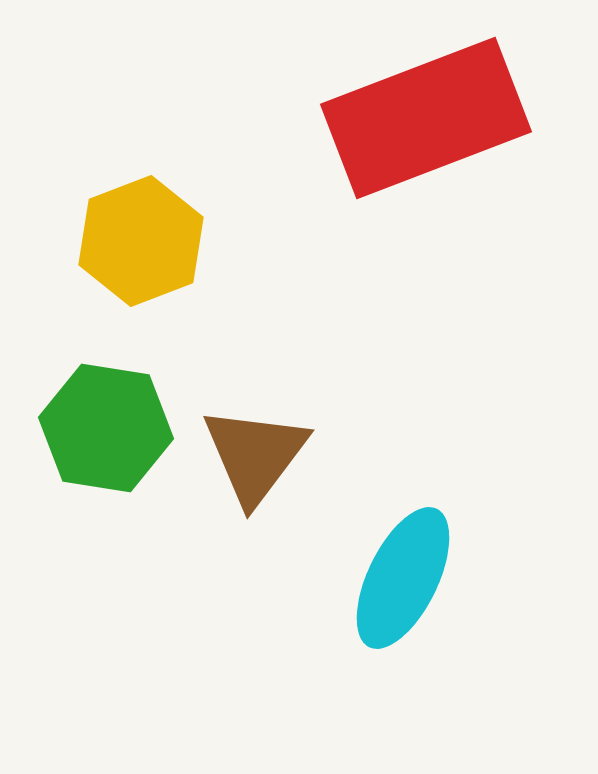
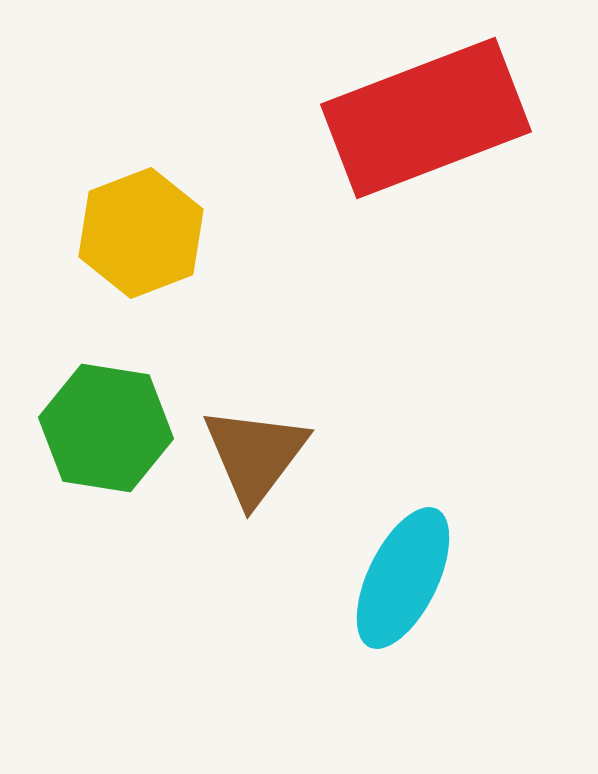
yellow hexagon: moved 8 px up
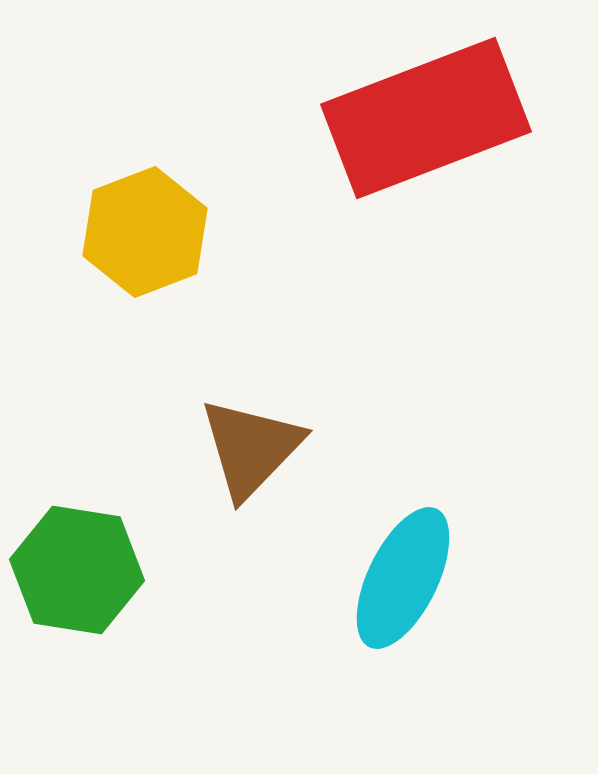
yellow hexagon: moved 4 px right, 1 px up
green hexagon: moved 29 px left, 142 px down
brown triangle: moved 4 px left, 7 px up; rotated 7 degrees clockwise
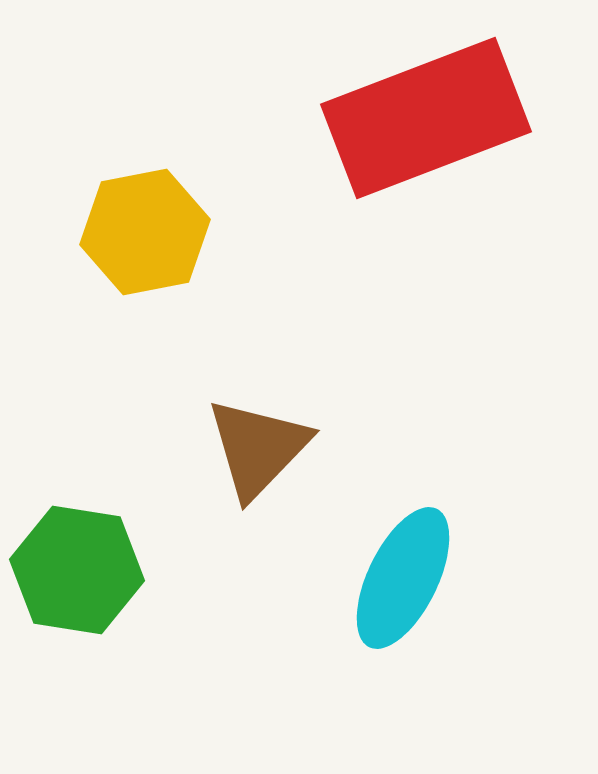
yellow hexagon: rotated 10 degrees clockwise
brown triangle: moved 7 px right
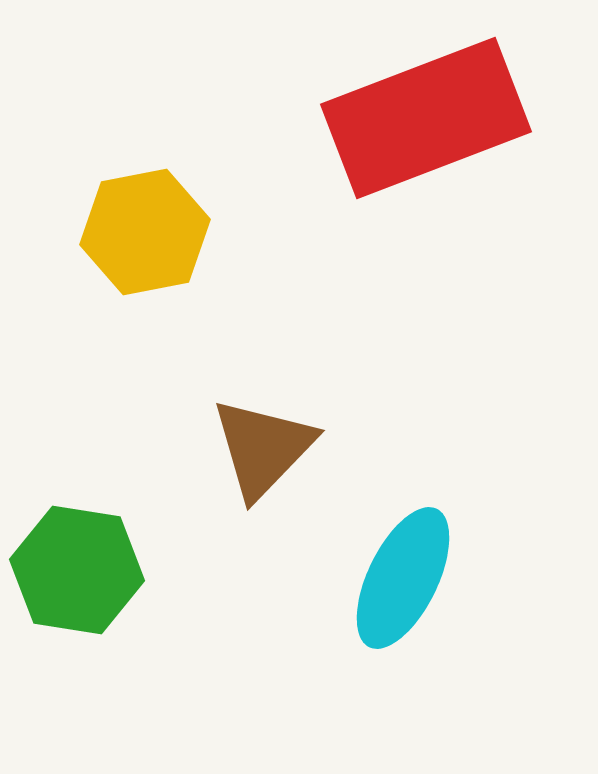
brown triangle: moved 5 px right
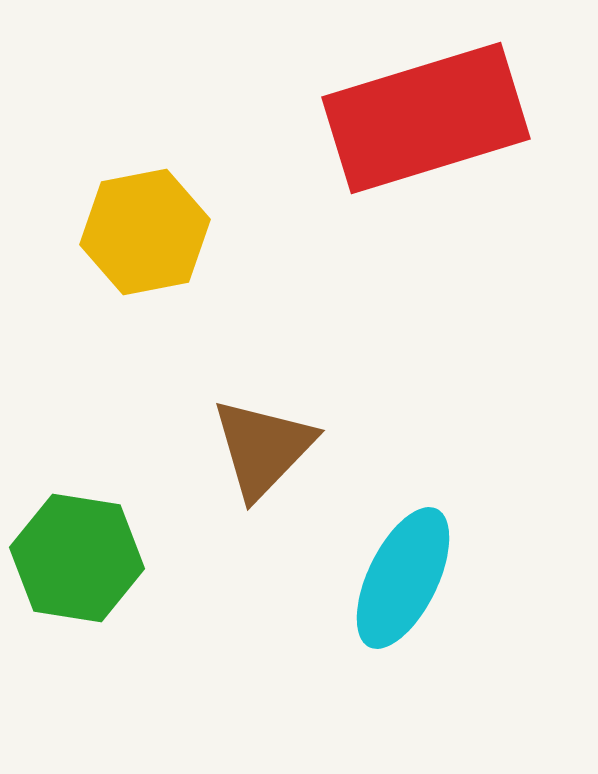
red rectangle: rotated 4 degrees clockwise
green hexagon: moved 12 px up
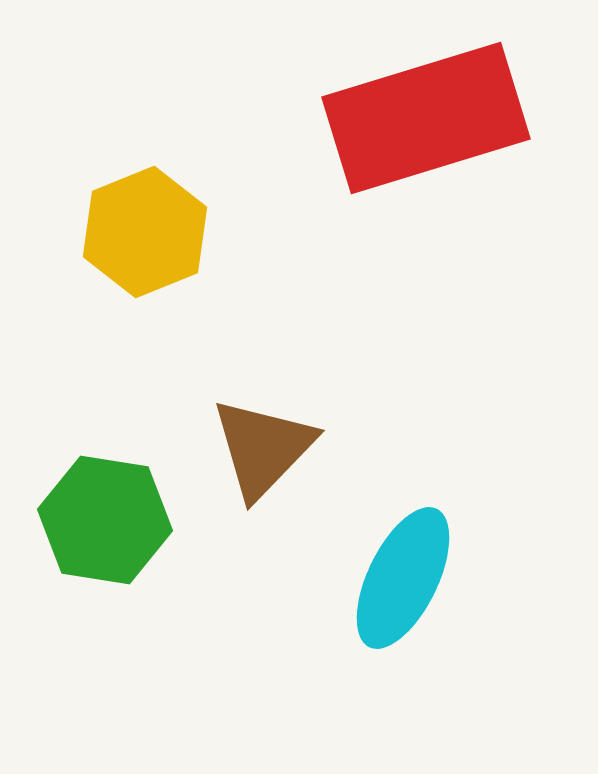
yellow hexagon: rotated 11 degrees counterclockwise
green hexagon: moved 28 px right, 38 px up
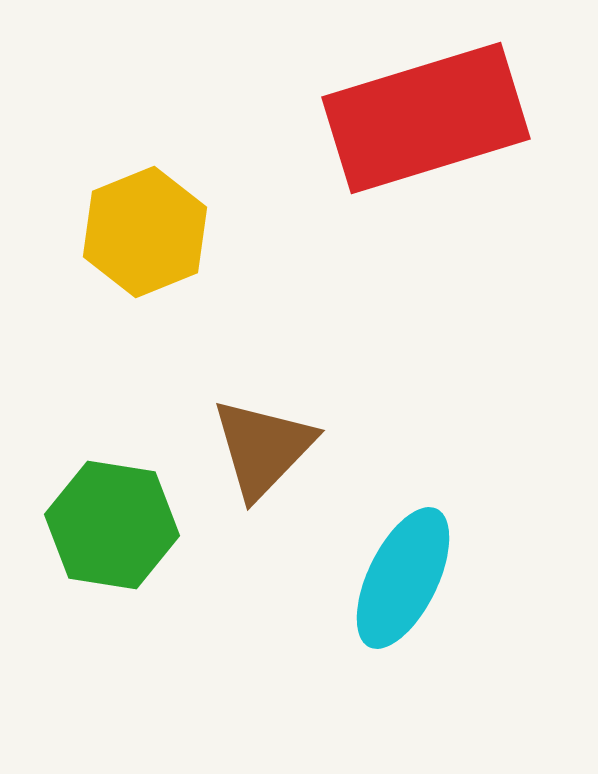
green hexagon: moved 7 px right, 5 px down
